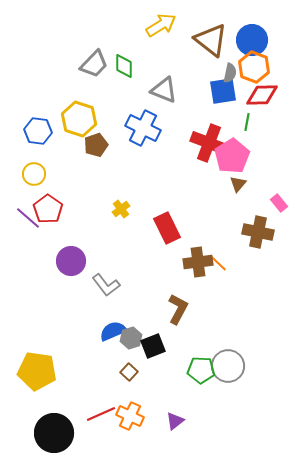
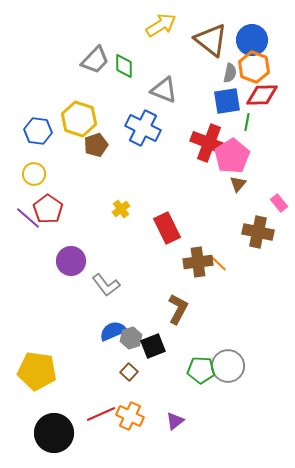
gray trapezoid at (94, 64): moved 1 px right, 4 px up
blue square at (223, 91): moved 4 px right, 10 px down
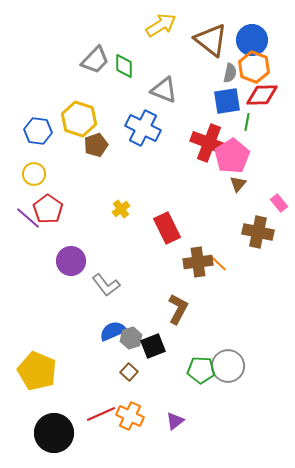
yellow pentagon at (37, 371): rotated 15 degrees clockwise
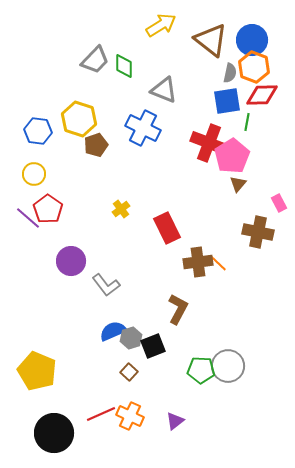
pink rectangle at (279, 203): rotated 12 degrees clockwise
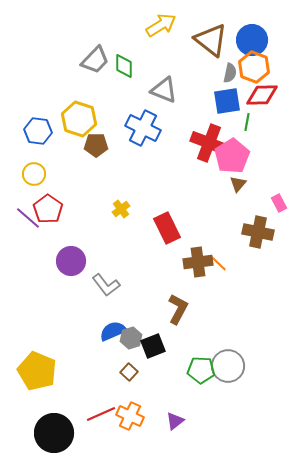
brown pentagon at (96, 145): rotated 20 degrees clockwise
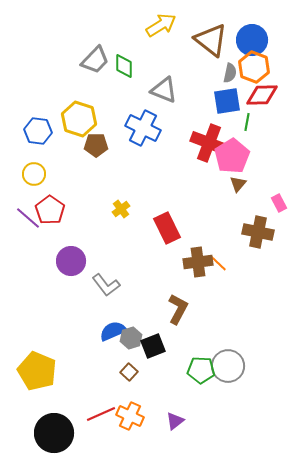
red pentagon at (48, 209): moved 2 px right, 1 px down
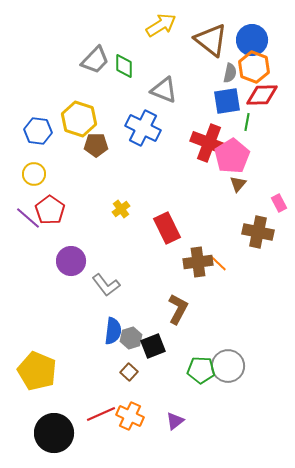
blue semicircle at (113, 331): rotated 120 degrees clockwise
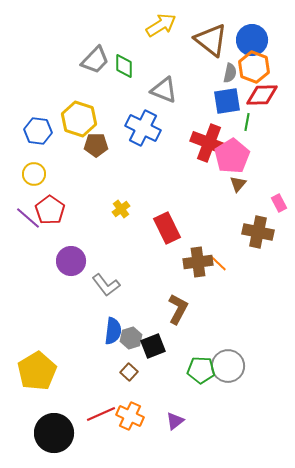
yellow pentagon at (37, 371): rotated 18 degrees clockwise
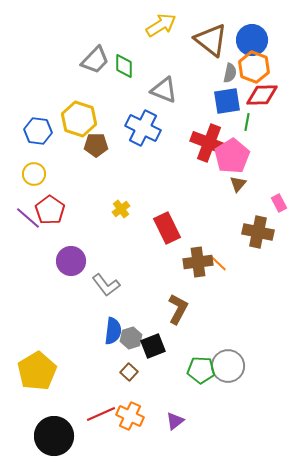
black circle at (54, 433): moved 3 px down
